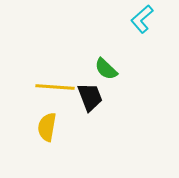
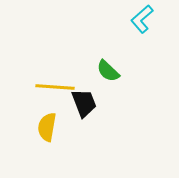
green semicircle: moved 2 px right, 2 px down
black trapezoid: moved 6 px left, 6 px down
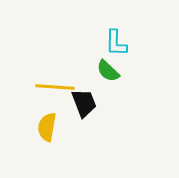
cyan L-shape: moved 26 px left, 24 px down; rotated 48 degrees counterclockwise
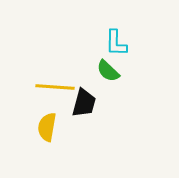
black trapezoid: rotated 36 degrees clockwise
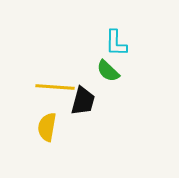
black trapezoid: moved 1 px left, 2 px up
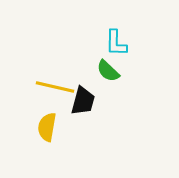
yellow line: rotated 9 degrees clockwise
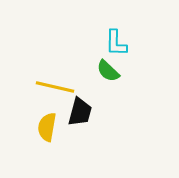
black trapezoid: moved 3 px left, 11 px down
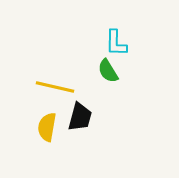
green semicircle: rotated 15 degrees clockwise
black trapezoid: moved 5 px down
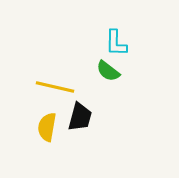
green semicircle: rotated 20 degrees counterclockwise
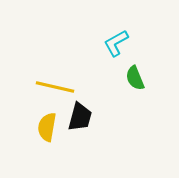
cyan L-shape: rotated 60 degrees clockwise
green semicircle: moved 27 px right, 7 px down; rotated 30 degrees clockwise
